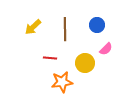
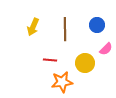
yellow arrow: rotated 24 degrees counterclockwise
red line: moved 2 px down
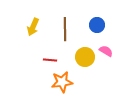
pink semicircle: moved 2 px down; rotated 104 degrees counterclockwise
yellow circle: moved 6 px up
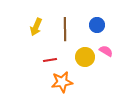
yellow arrow: moved 3 px right
red line: rotated 16 degrees counterclockwise
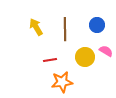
yellow arrow: rotated 126 degrees clockwise
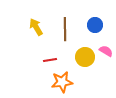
blue circle: moved 2 px left
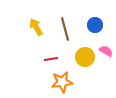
brown line: rotated 15 degrees counterclockwise
red line: moved 1 px right, 1 px up
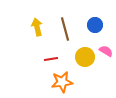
yellow arrow: moved 1 px right; rotated 18 degrees clockwise
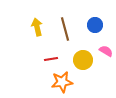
yellow circle: moved 2 px left, 3 px down
